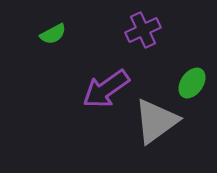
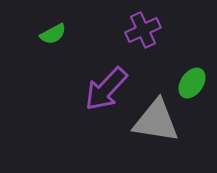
purple arrow: rotated 12 degrees counterclockwise
gray triangle: rotated 45 degrees clockwise
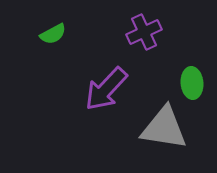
purple cross: moved 1 px right, 2 px down
green ellipse: rotated 40 degrees counterclockwise
gray triangle: moved 8 px right, 7 px down
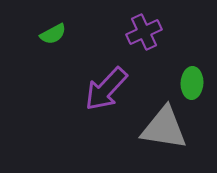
green ellipse: rotated 8 degrees clockwise
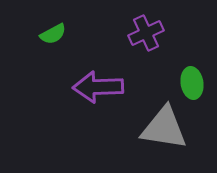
purple cross: moved 2 px right, 1 px down
green ellipse: rotated 12 degrees counterclockwise
purple arrow: moved 8 px left, 2 px up; rotated 45 degrees clockwise
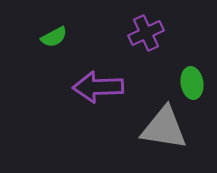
green semicircle: moved 1 px right, 3 px down
